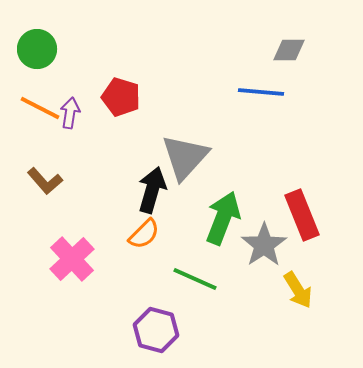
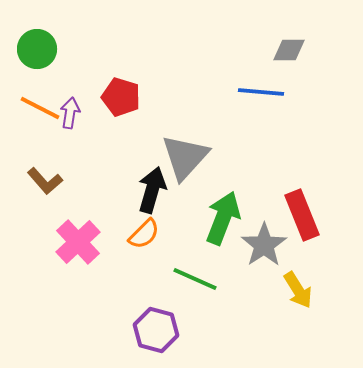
pink cross: moved 6 px right, 17 px up
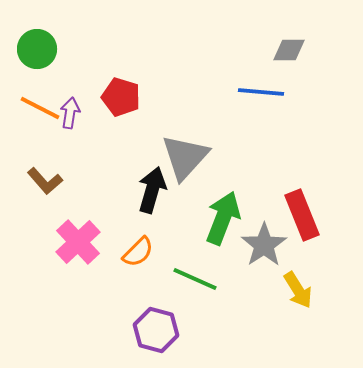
orange semicircle: moved 6 px left, 18 px down
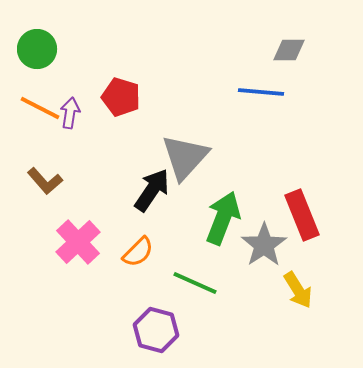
black arrow: rotated 18 degrees clockwise
green line: moved 4 px down
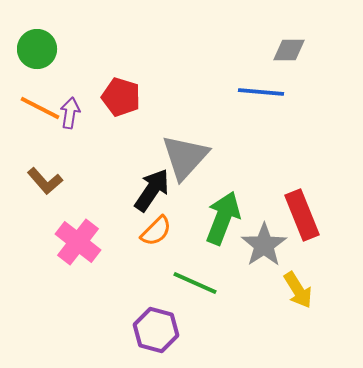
pink cross: rotated 9 degrees counterclockwise
orange semicircle: moved 18 px right, 21 px up
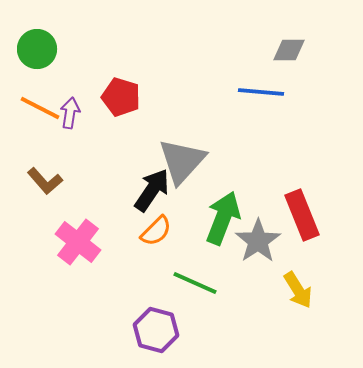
gray triangle: moved 3 px left, 4 px down
gray star: moved 6 px left, 4 px up
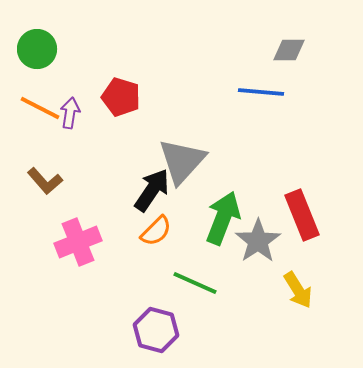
pink cross: rotated 30 degrees clockwise
